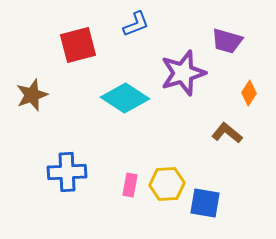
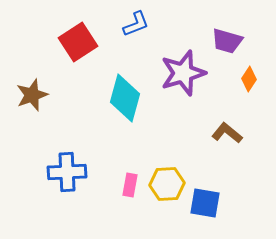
red square: moved 3 px up; rotated 18 degrees counterclockwise
orange diamond: moved 14 px up
cyan diamond: rotated 72 degrees clockwise
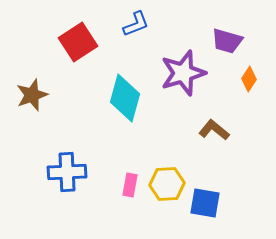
brown L-shape: moved 13 px left, 3 px up
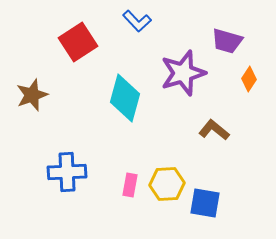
blue L-shape: moved 1 px right, 3 px up; rotated 68 degrees clockwise
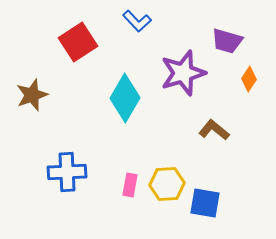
cyan diamond: rotated 15 degrees clockwise
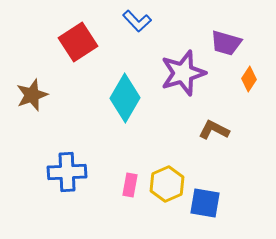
purple trapezoid: moved 1 px left, 2 px down
brown L-shape: rotated 12 degrees counterclockwise
yellow hexagon: rotated 20 degrees counterclockwise
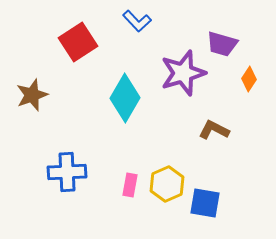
purple trapezoid: moved 4 px left, 1 px down
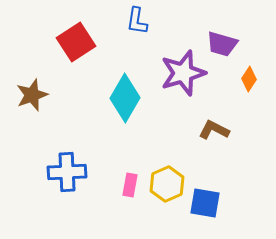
blue L-shape: rotated 52 degrees clockwise
red square: moved 2 px left
